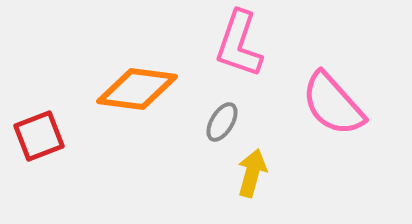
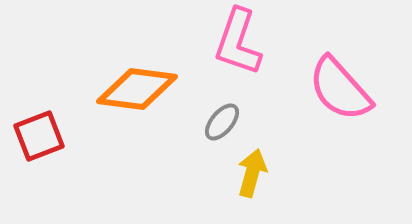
pink L-shape: moved 1 px left, 2 px up
pink semicircle: moved 7 px right, 15 px up
gray ellipse: rotated 9 degrees clockwise
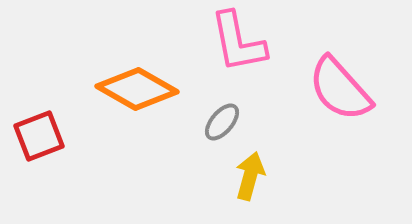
pink L-shape: rotated 30 degrees counterclockwise
orange diamond: rotated 22 degrees clockwise
yellow arrow: moved 2 px left, 3 px down
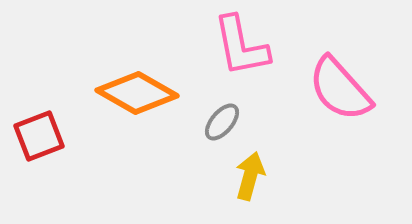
pink L-shape: moved 3 px right, 4 px down
orange diamond: moved 4 px down
